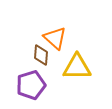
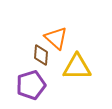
orange triangle: moved 1 px right
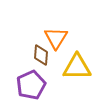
orange triangle: rotated 20 degrees clockwise
purple pentagon: rotated 8 degrees counterclockwise
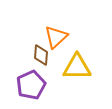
orange triangle: moved 1 px up; rotated 15 degrees clockwise
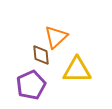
brown diamond: rotated 10 degrees counterclockwise
yellow triangle: moved 3 px down
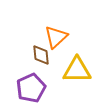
purple pentagon: moved 3 px down
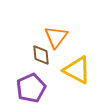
orange triangle: rotated 10 degrees counterclockwise
yellow triangle: rotated 28 degrees clockwise
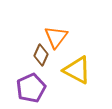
brown diamond: rotated 30 degrees clockwise
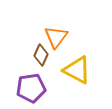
purple pentagon: rotated 16 degrees clockwise
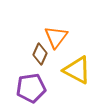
brown diamond: moved 1 px left, 1 px up
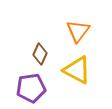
orange triangle: moved 22 px right, 6 px up
